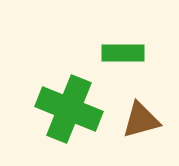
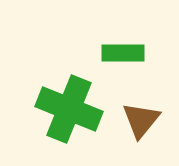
brown triangle: rotated 36 degrees counterclockwise
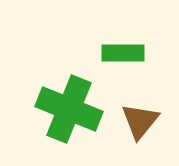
brown triangle: moved 1 px left, 1 px down
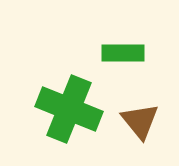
brown triangle: rotated 18 degrees counterclockwise
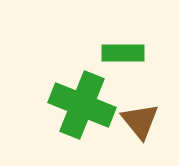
green cross: moved 13 px right, 4 px up
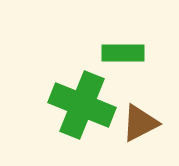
brown triangle: moved 2 px down; rotated 42 degrees clockwise
